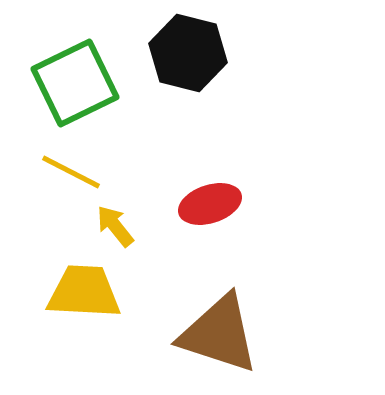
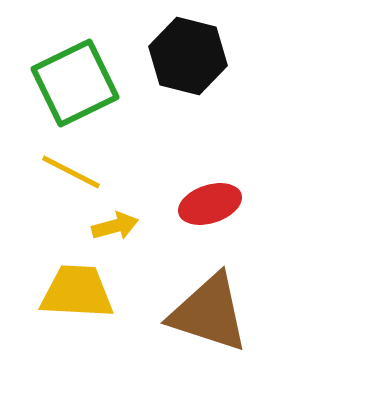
black hexagon: moved 3 px down
yellow arrow: rotated 114 degrees clockwise
yellow trapezoid: moved 7 px left
brown triangle: moved 10 px left, 21 px up
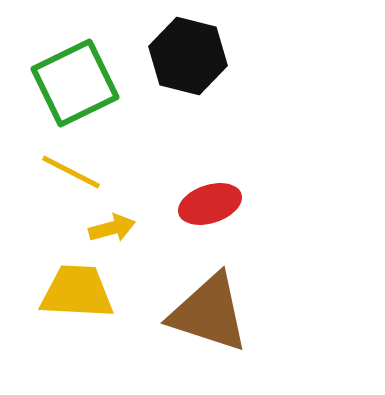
yellow arrow: moved 3 px left, 2 px down
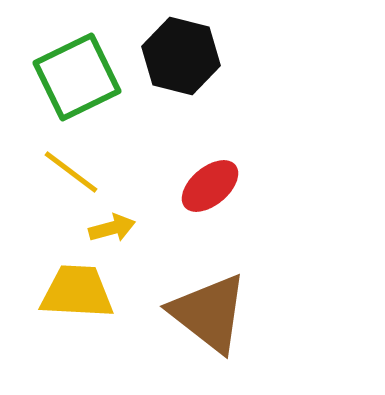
black hexagon: moved 7 px left
green square: moved 2 px right, 6 px up
yellow line: rotated 10 degrees clockwise
red ellipse: moved 18 px up; rotated 22 degrees counterclockwise
brown triangle: rotated 20 degrees clockwise
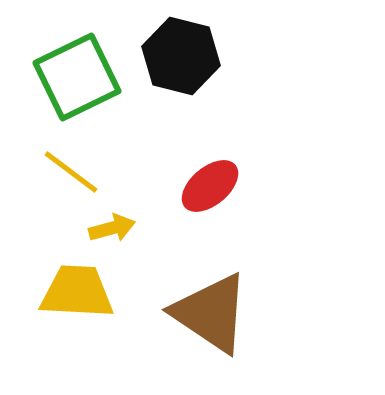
brown triangle: moved 2 px right; rotated 4 degrees counterclockwise
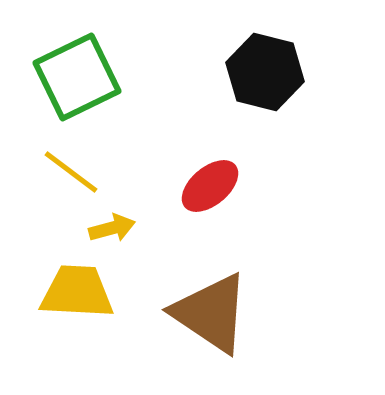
black hexagon: moved 84 px right, 16 px down
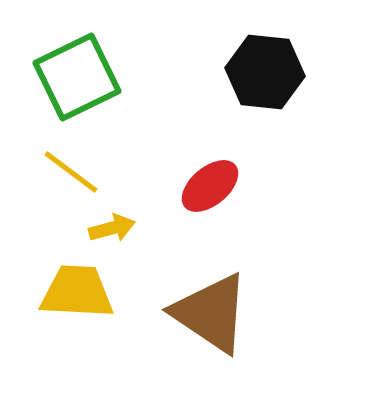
black hexagon: rotated 8 degrees counterclockwise
